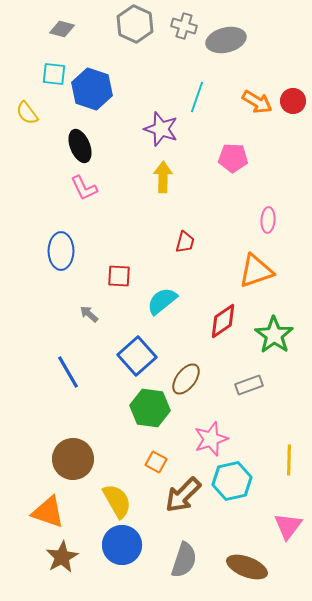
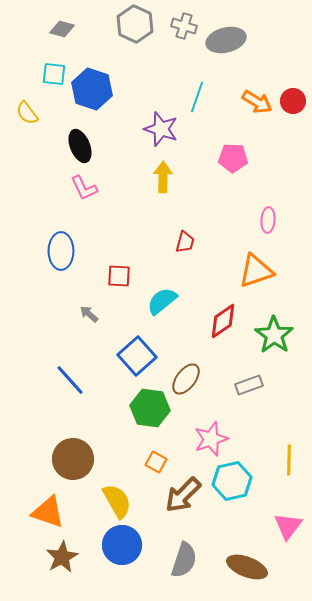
blue line at (68, 372): moved 2 px right, 8 px down; rotated 12 degrees counterclockwise
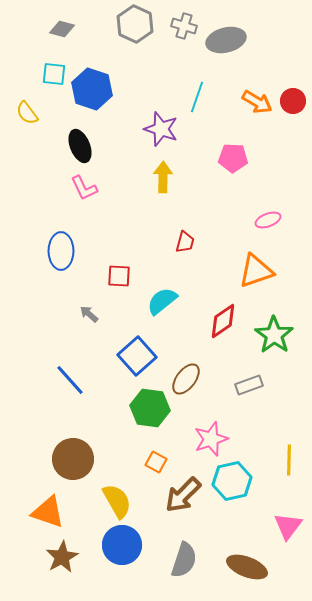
pink ellipse at (268, 220): rotated 65 degrees clockwise
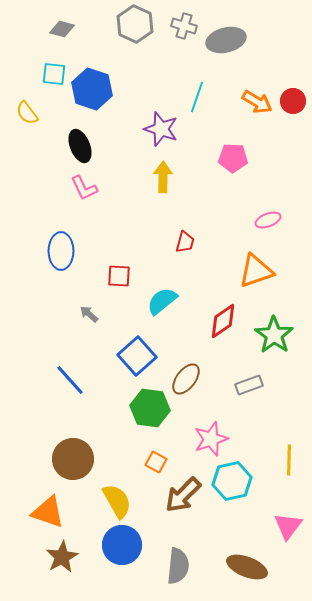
gray semicircle at (184, 560): moved 6 px left, 6 px down; rotated 12 degrees counterclockwise
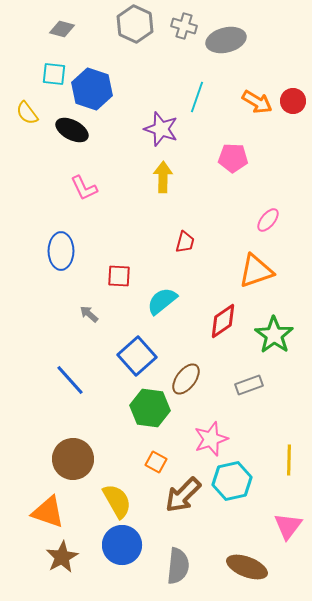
black ellipse at (80, 146): moved 8 px left, 16 px up; rotated 40 degrees counterclockwise
pink ellipse at (268, 220): rotated 30 degrees counterclockwise
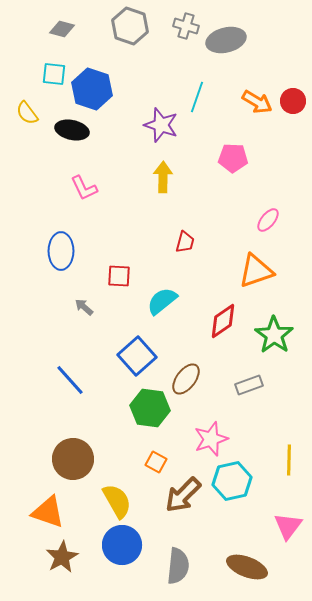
gray hexagon at (135, 24): moved 5 px left, 2 px down; rotated 6 degrees counterclockwise
gray cross at (184, 26): moved 2 px right
purple star at (161, 129): moved 4 px up
black ellipse at (72, 130): rotated 16 degrees counterclockwise
gray arrow at (89, 314): moved 5 px left, 7 px up
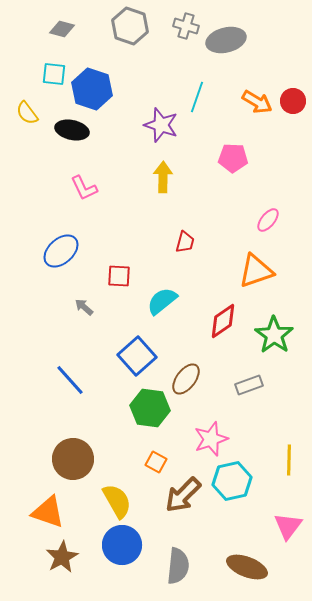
blue ellipse at (61, 251): rotated 48 degrees clockwise
